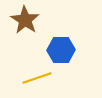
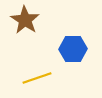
blue hexagon: moved 12 px right, 1 px up
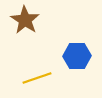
blue hexagon: moved 4 px right, 7 px down
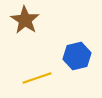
blue hexagon: rotated 12 degrees counterclockwise
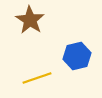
brown star: moved 5 px right
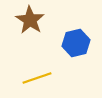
blue hexagon: moved 1 px left, 13 px up
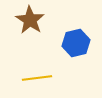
yellow line: rotated 12 degrees clockwise
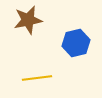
brown star: moved 2 px left; rotated 28 degrees clockwise
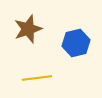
brown star: moved 9 px down; rotated 8 degrees counterclockwise
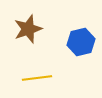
blue hexagon: moved 5 px right, 1 px up
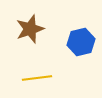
brown star: moved 2 px right
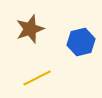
yellow line: rotated 20 degrees counterclockwise
